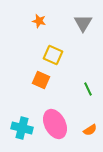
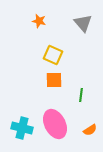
gray triangle: rotated 12 degrees counterclockwise
orange square: moved 13 px right; rotated 24 degrees counterclockwise
green line: moved 7 px left, 6 px down; rotated 32 degrees clockwise
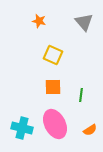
gray triangle: moved 1 px right, 1 px up
orange square: moved 1 px left, 7 px down
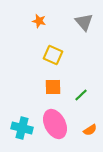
green line: rotated 40 degrees clockwise
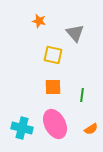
gray triangle: moved 9 px left, 11 px down
yellow square: rotated 12 degrees counterclockwise
green line: moved 1 px right; rotated 40 degrees counterclockwise
orange semicircle: moved 1 px right, 1 px up
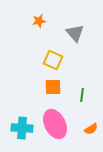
orange star: rotated 24 degrees counterclockwise
yellow square: moved 5 px down; rotated 12 degrees clockwise
cyan cross: rotated 10 degrees counterclockwise
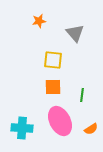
yellow square: rotated 18 degrees counterclockwise
pink ellipse: moved 5 px right, 3 px up
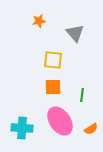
pink ellipse: rotated 8 degrees counterclockwise
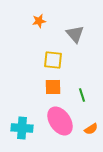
gray triangle: moved 1 px down
green line: rotated 24 degrees counterclockwise
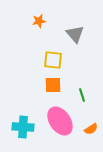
orange square: moved 2 px up
cyan cross: moved 1 px right, 1 px up
